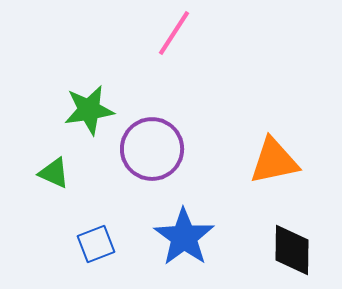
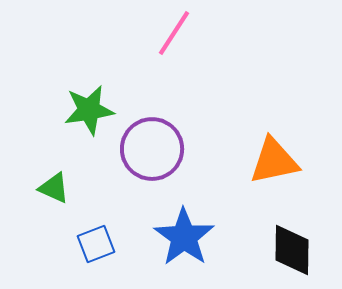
green triangle: moved 15 px down
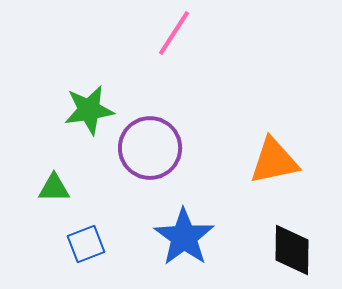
purple circle: moved 2 px left, 1 px up
green triangle: rotated 24 degrees counterclockwise
blue square: moved 10 px left
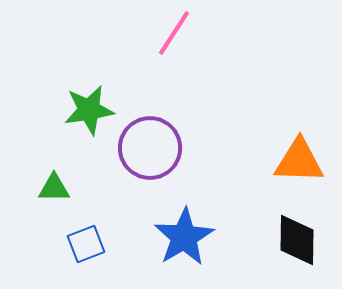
orange triangle: moved 25 px right; rotated 14 degrees clockwise
blue star: rotated 6 degrees clockwise
black diamond: moved 5 px right, 10 px up
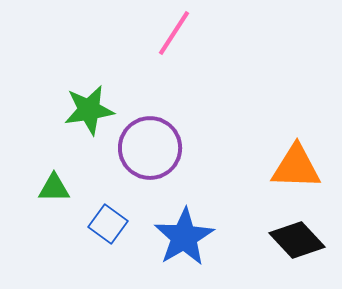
orange triangle: moved 3 px left, 6 px down
black diamond: rotated 44 degrees counterclockwise
blue square: moved 22 px right, 20 px up; rotated 33 degrees counterclockwise
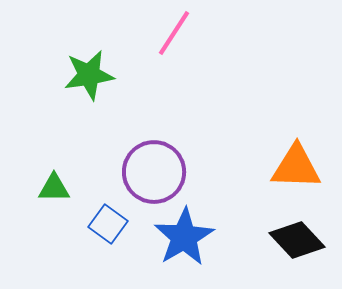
green star: moved 35 px up
purple circle: moved 4 px right, 24 px down
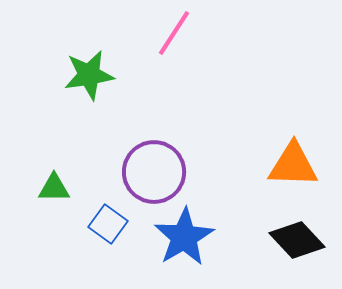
orange triangle: moved 3 px left, 2 px up
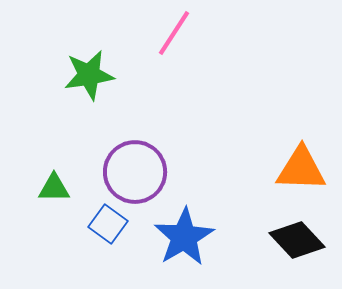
orange triangle: moved 8 px right, 4 px down
purple circle: moved 19 px left
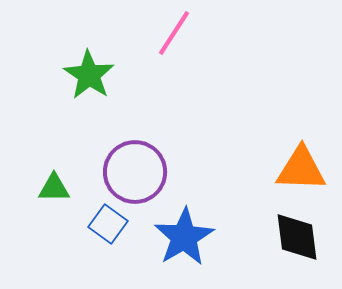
green star: rotated 30 degrees counterclockwise
black diamond: moved 3 px up; rotated 36 degrees clockwise
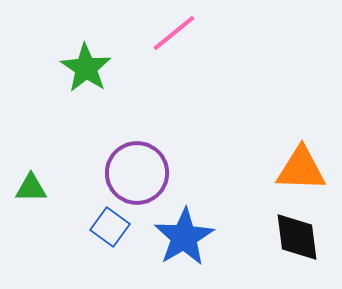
pink line: rotated 18 degrees clockwise
green star: moved 3 px left, 7 px up
purple circle: moved 2 px right, 1 px down
green triangle: moved 23 px left
blue square: moved 2 px right, 3 px down
